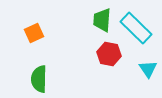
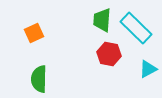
cyan triangle: rotated 36 degrees clockwise
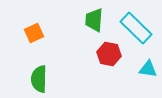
green trapezoid: moved 8 px left
cyan triangle: rotated 36 degrees clockwise
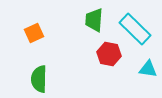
cyan rectangle: moved 1 px left, 1 px down
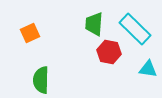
green trapezoid: moved 4 px down
orange square: moved 4 px left
red hexagon: moved 2 px up
green semicircle: moved 2 px right, 1 px down
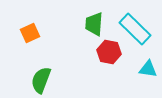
green semicircle: rotated 20 degrees clockwise
